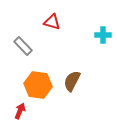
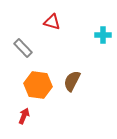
gray rectangle: moved 2 px down
red arrow: moved 4 px right, 5 px down
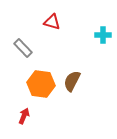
orange hexagon: moved 3 px right, 1 px up
